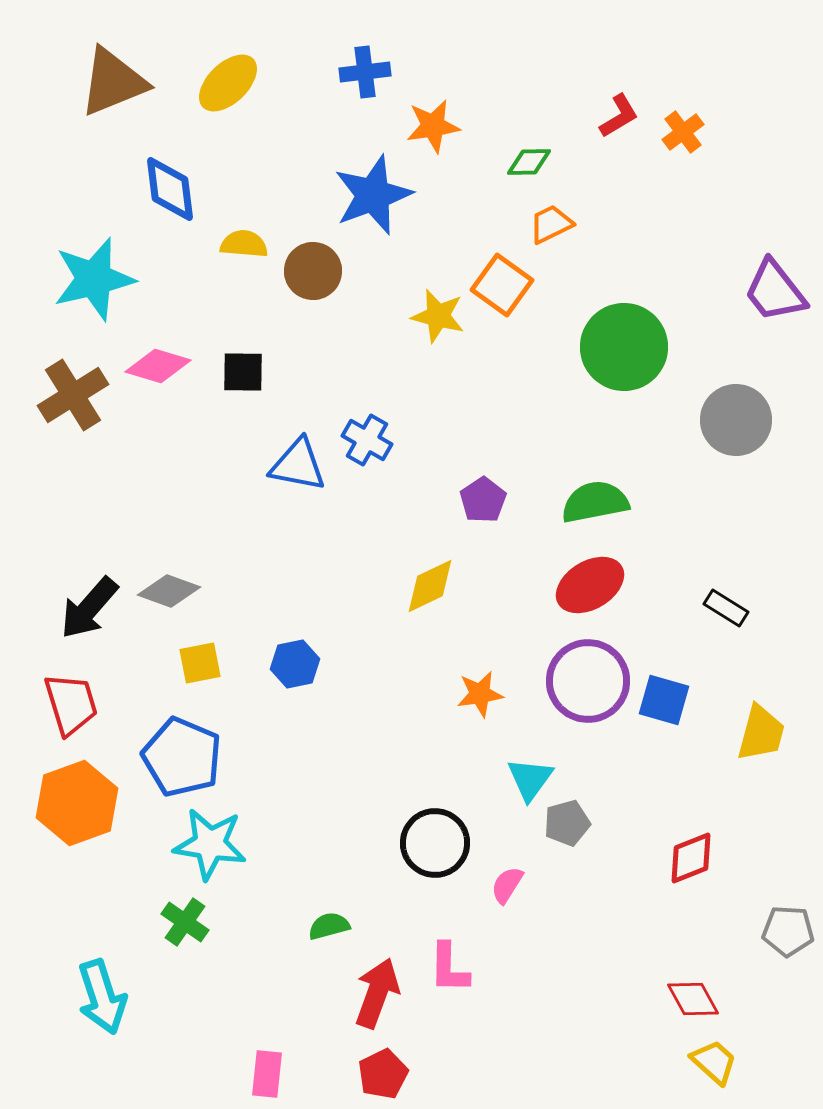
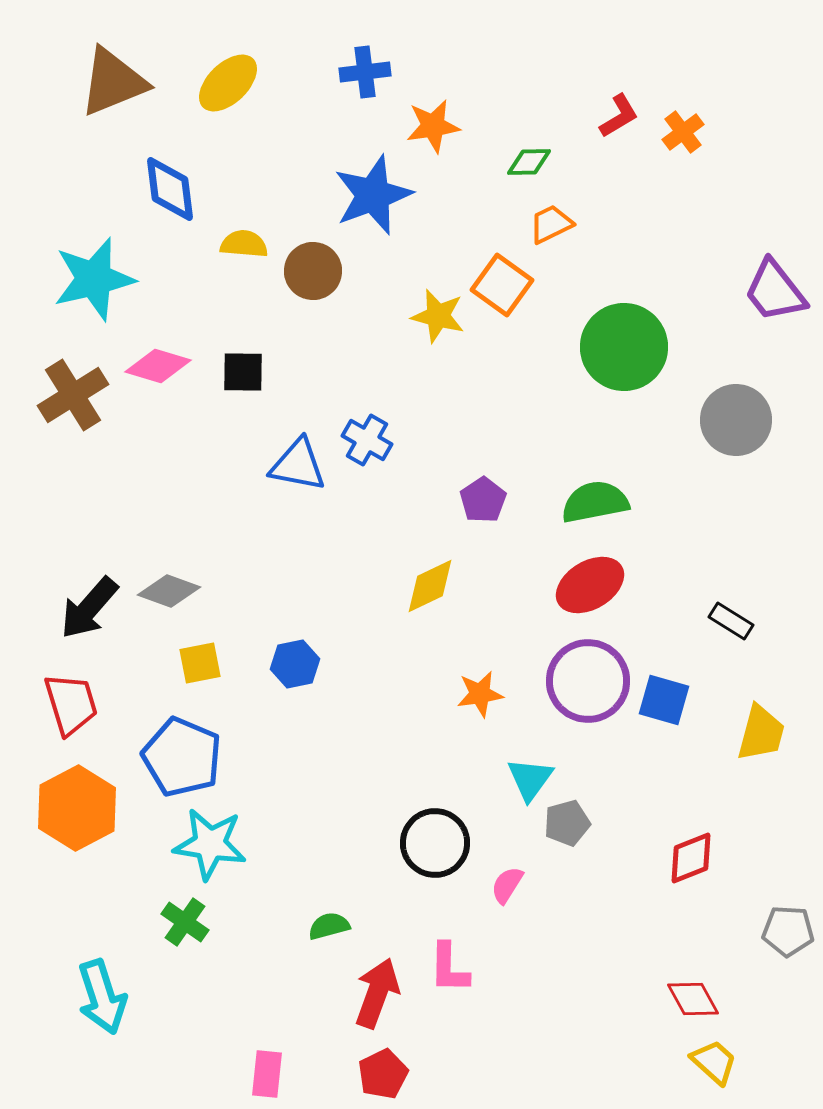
black rectangle at (726, 608): moved 5 px right, 13 px down
orange hexagon at (77, 803): moved 5 px down; rotated 8 degrees counterclockwise
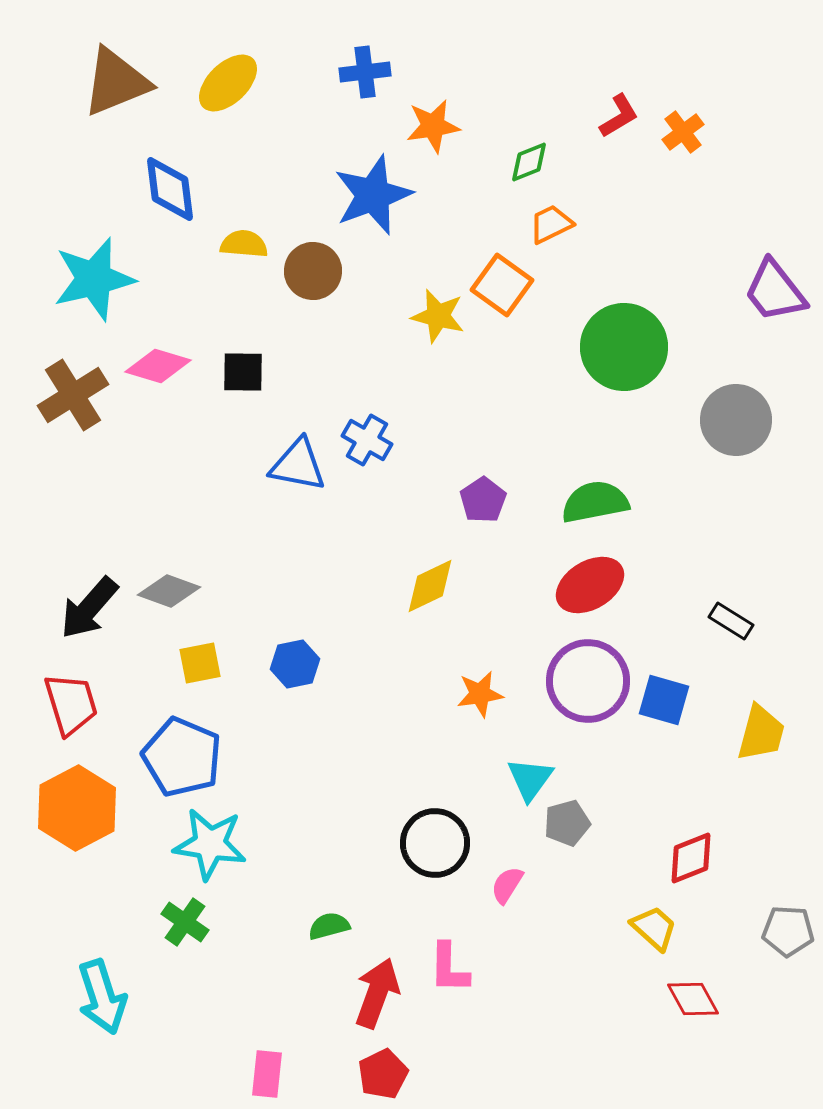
brown triangle at (113, 82): moved 3 px right
green diamond at (529, 162): rotated 21 degrees counterclockwise
yellow trapezoid at (714, 1062): moved 60 px left, 134 px up
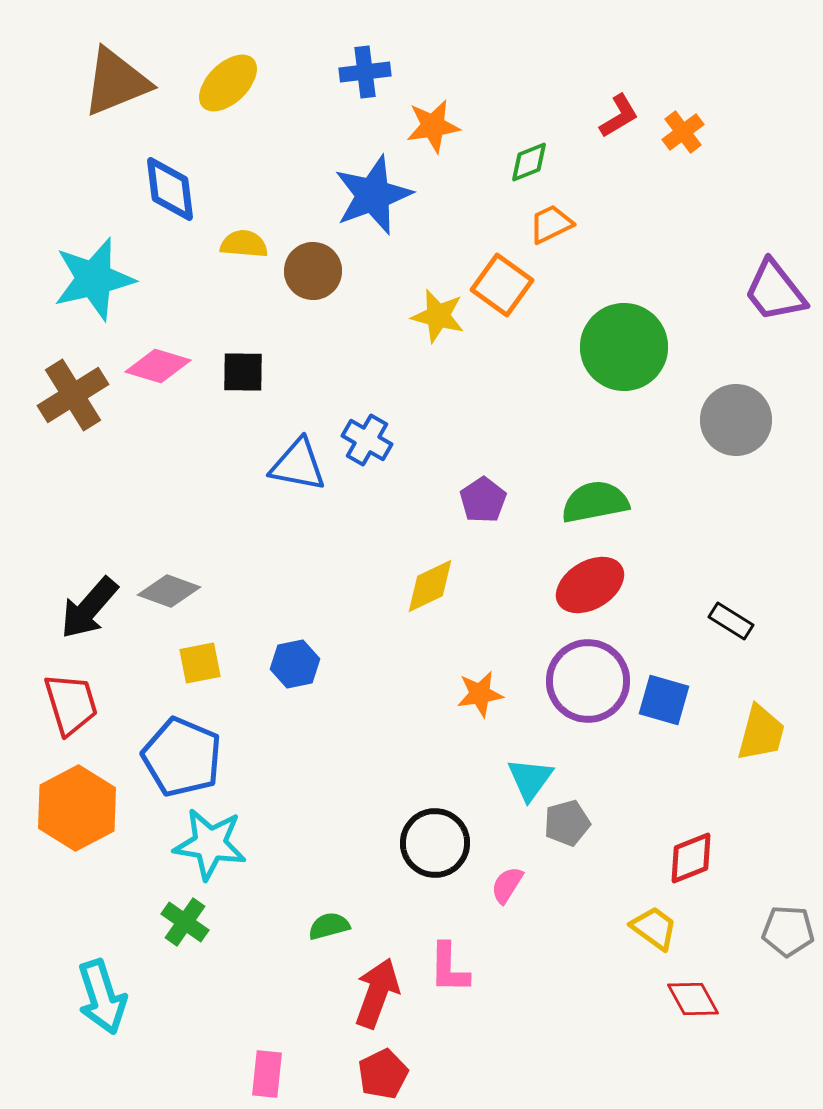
yellow trapezoid at (654, 928): rotated 6 degrees counterclockwise
